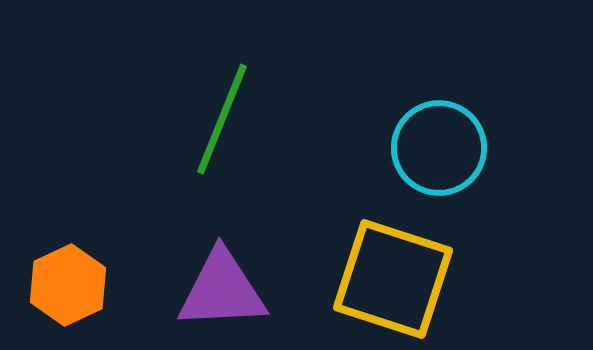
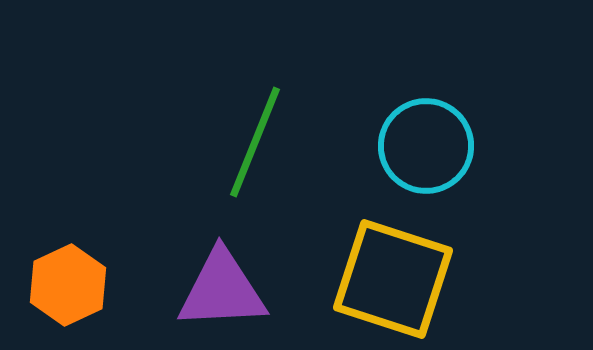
green line: moved 33 px right, 23 px down
cyan circle: moved 13 px left, 2 px up
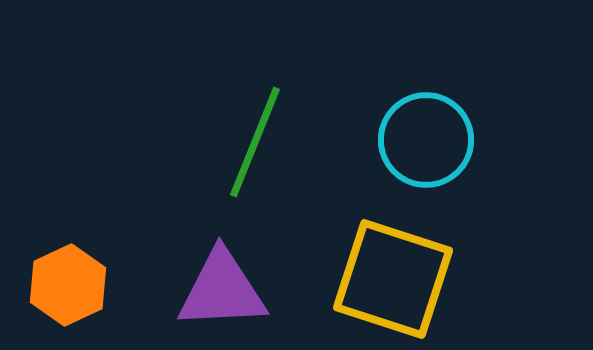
cyan circle: moved 6 px up
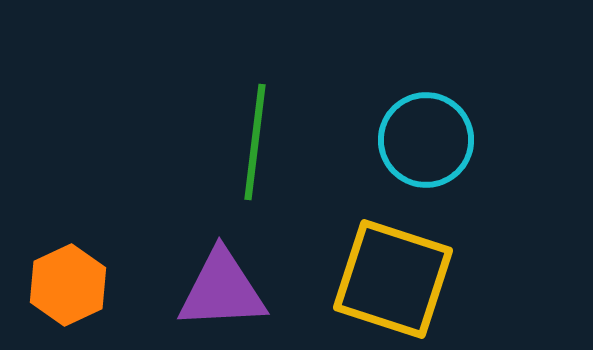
green line: rotated 15 degrees counterclockwise
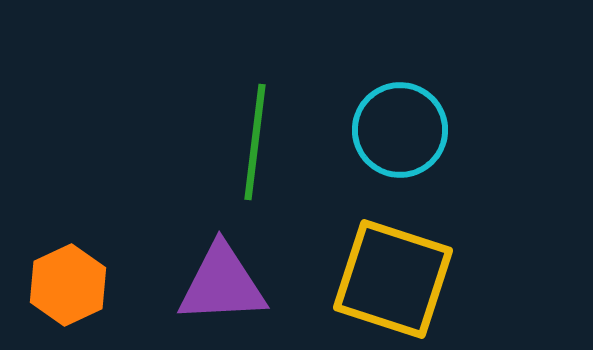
cyan circle: moved 26 px left, 10 px up
purple triangle: moved 6 px up
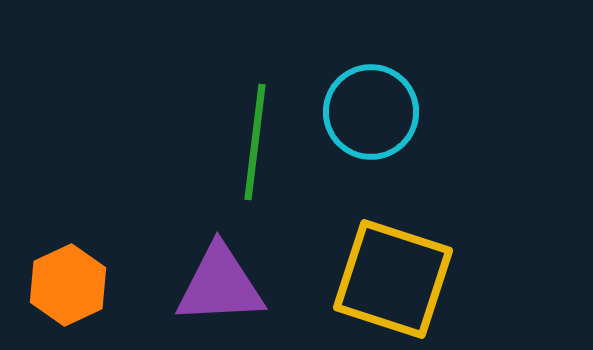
cyan circle: moved 29 px left, 18 px up
purple triangle: moved 2 px left, 1 px down
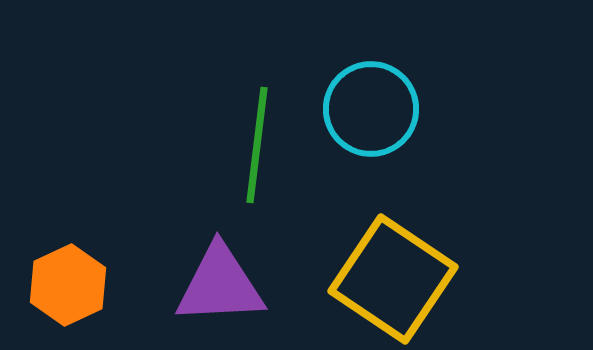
cyan circle: moved 3 px up
green line: moved 2 px right, 3 px down
yellow square: rotated 16 degrees clockwise
